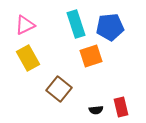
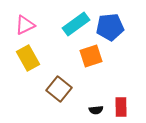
cyan rectangle: rotated 72 degrees clockwise
red rectangle: rotated 12 degrees clockwise
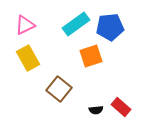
red rectangle: rotated 48 degrees counterclockwise
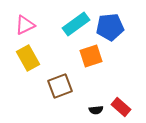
brown square: moved 1 px right, 3 px up; rotated 30 degrees clockwise
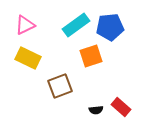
cyan rectangle: moved 1 px down
yellow rectangle: rotated 35 degrees counterclockwise
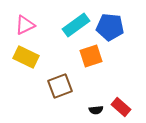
blue pentagon: rotated 12 degrees clockwise
yellow rectangle: moved 2 px left, 1 px up
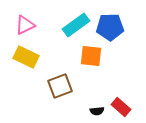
blue pentagon: rotated 8 degrees counterclockwise
orange square: rotated 25 degrees clockwise
black semicircle: moved 1 px right, 1 px down
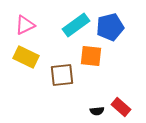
blue pentagon: rotated 12 degrees counterclockwise
brown square: moved 2 px right, 11 px up; rotated 15 degrees clockwise
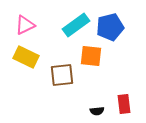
red rectangle: moved 3 px right, 3 px up; rotated 42 degrees clockwise
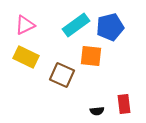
brown square: rotated 30 degrees clockwise
